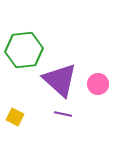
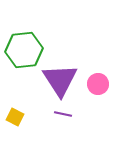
purple triangle: rotated 15 degrees clockwise
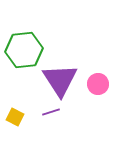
purple line: moved 12 px left, 2 px up; rotated 30 degrees counterclockwise
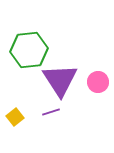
green hexagon: moved 5 px right
pink circle: moved 2 px up
yellow square: rotated 24 degrees clockwise
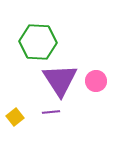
green hexagon: moved 9 px right, 8 px up; rotated 9 degrees clockwise
pink circle: moved 2 px left, 1 px up
purple line: rotated 12 degrees clockwise
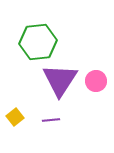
green hexagon: rotated 9 degrees counterclockwise
purple triangle: rotated 6 degrees clockwise
purple line: moved 8 px down
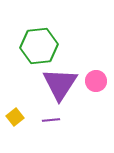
green hexagon: moved 1 px right, 4 px down
purple triangle: moved 4 px down
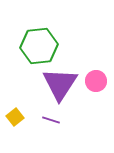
purple line: rotated 24 degrees clockwise
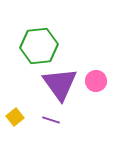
purple triangle: rotated 9 degrees counterclockwise
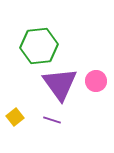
purple line: moved 1 px right
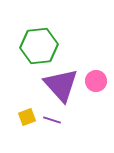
purple triangle: moved 1 px right, 1 px down; rotated 6 degrees counterclockwise
yellow square: moved 12 px right; rotated 18 degrees clockwise
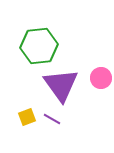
pink circle: moved 5 px right, 3 px up
purple triangle: rotated 6 degrees clockwise
purple line: moved 1 px up; rotated 12 degrees clockwise
